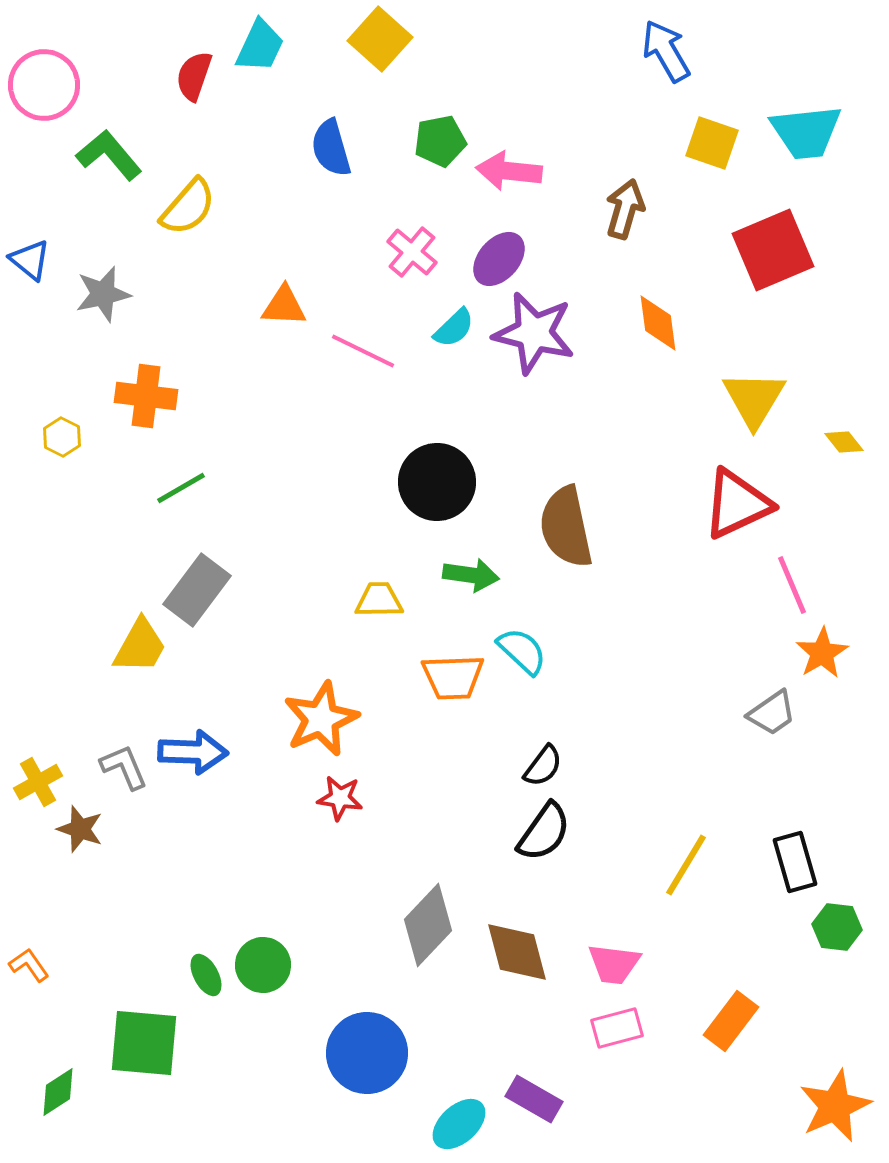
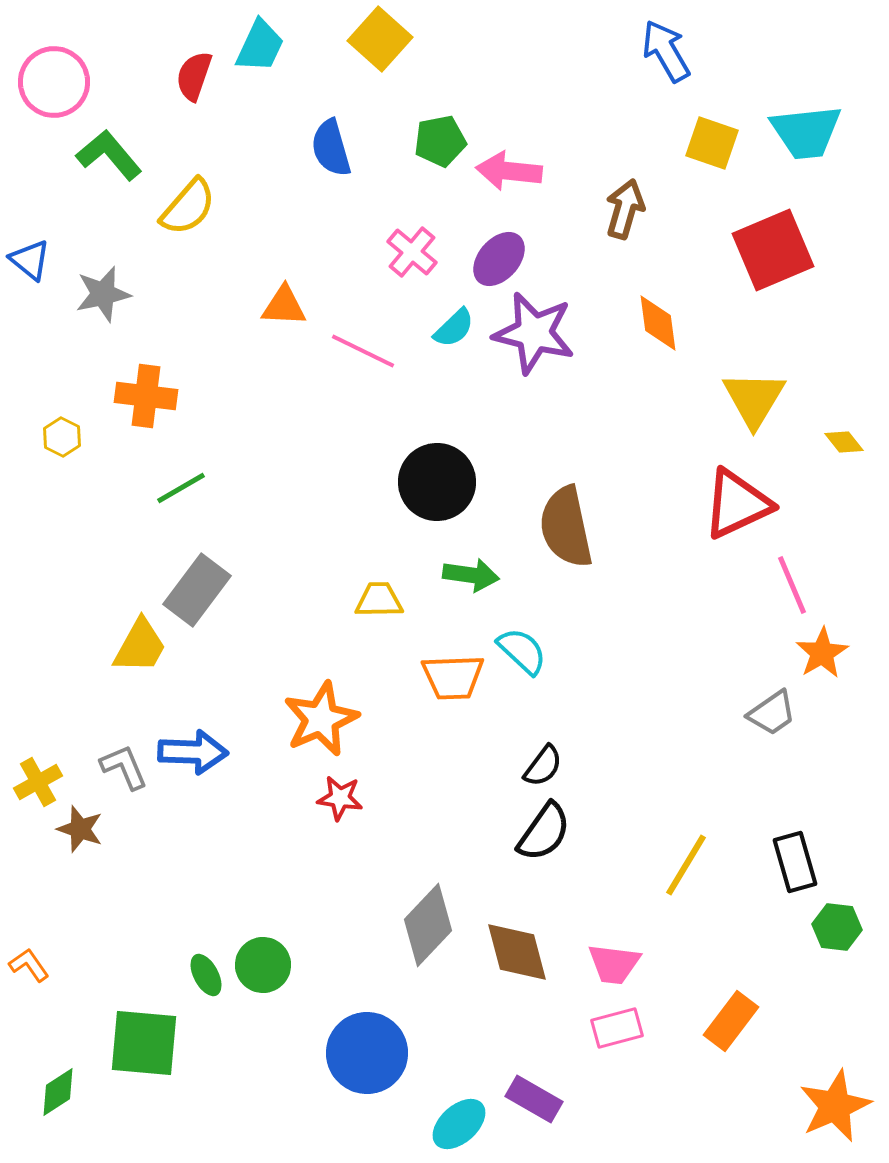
pink circle at (44, 85): moved 10 px right, 3 px up
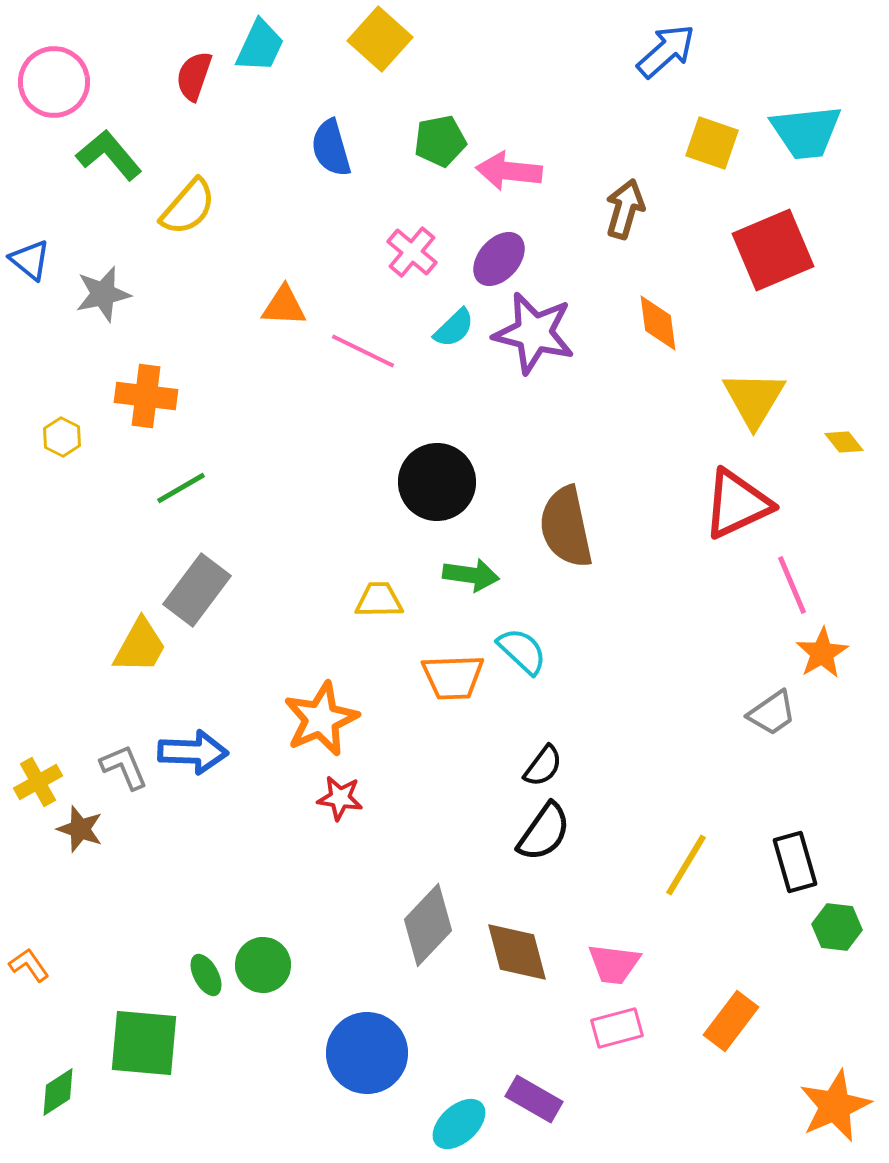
blue arrow at (666, 51): rotated 78 degrees clockwise
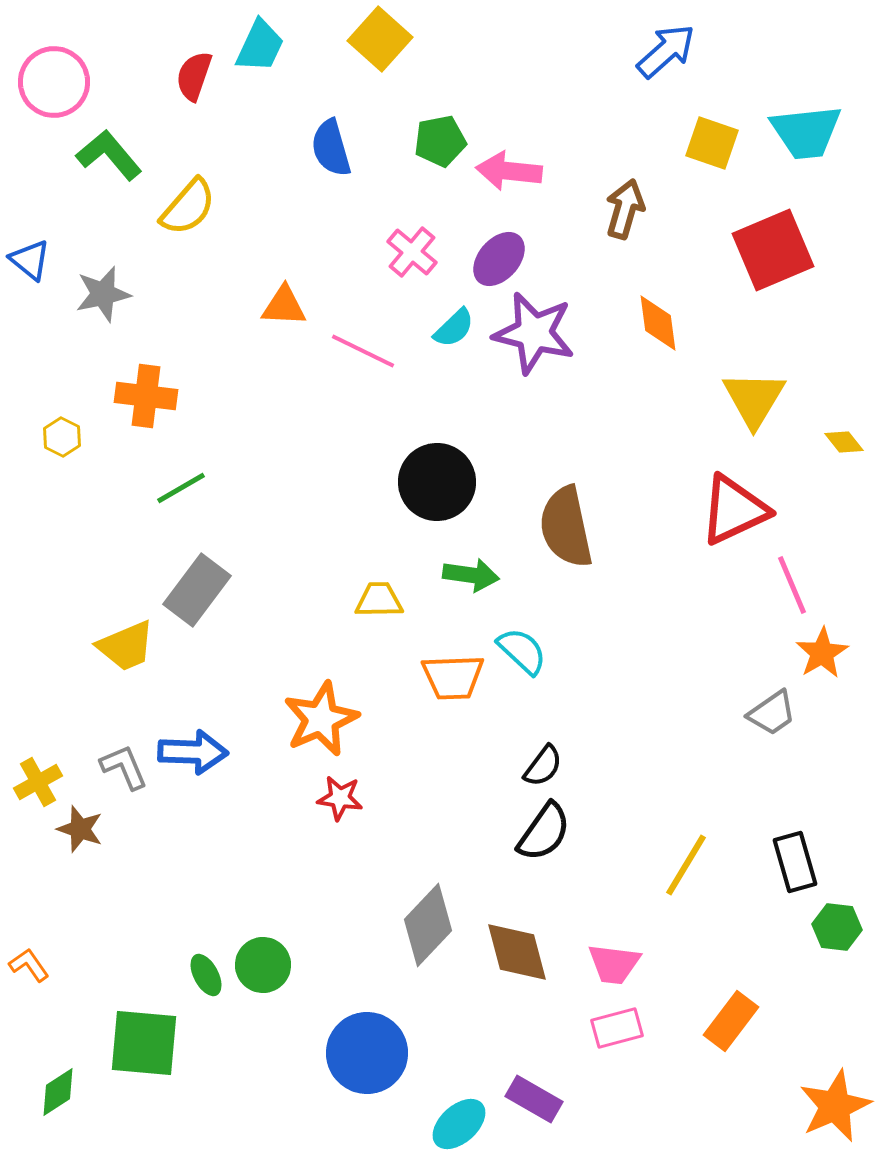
red triangle at (737, 504): moved 3 px left, 6 px down
yellow trapezoid at (140, 646): moved 14 px left; rotated 38 degrees clockwise
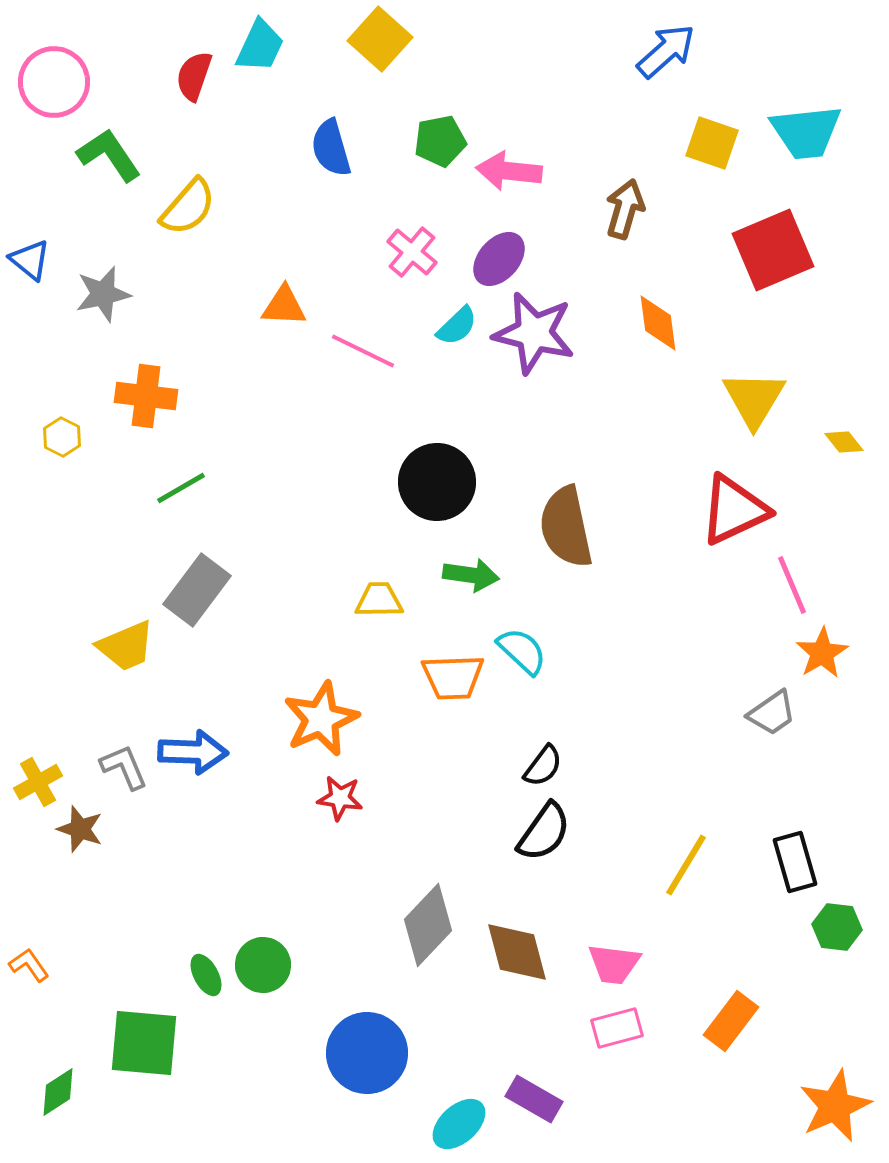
green L-shape at (109, 155): rotated 6 degrees clockwise
cyan semicircle at (454, 328): moved 3 px right, 2 px up
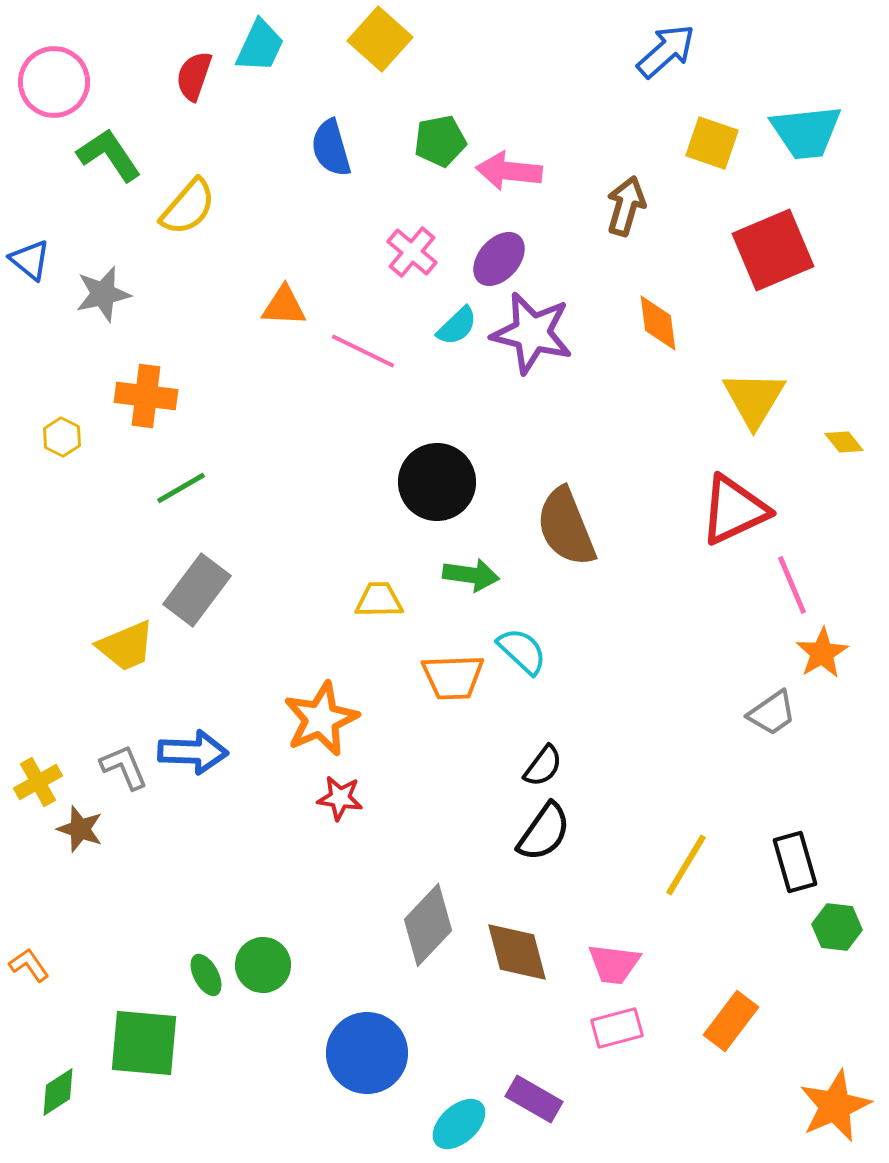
brown arrow at (625, 209): moved 1 px right, 3 px up
purple star at (534, 333): moved 2 px left
brown semicircle at (566, 527): rotated 10 degrees counterclockwise
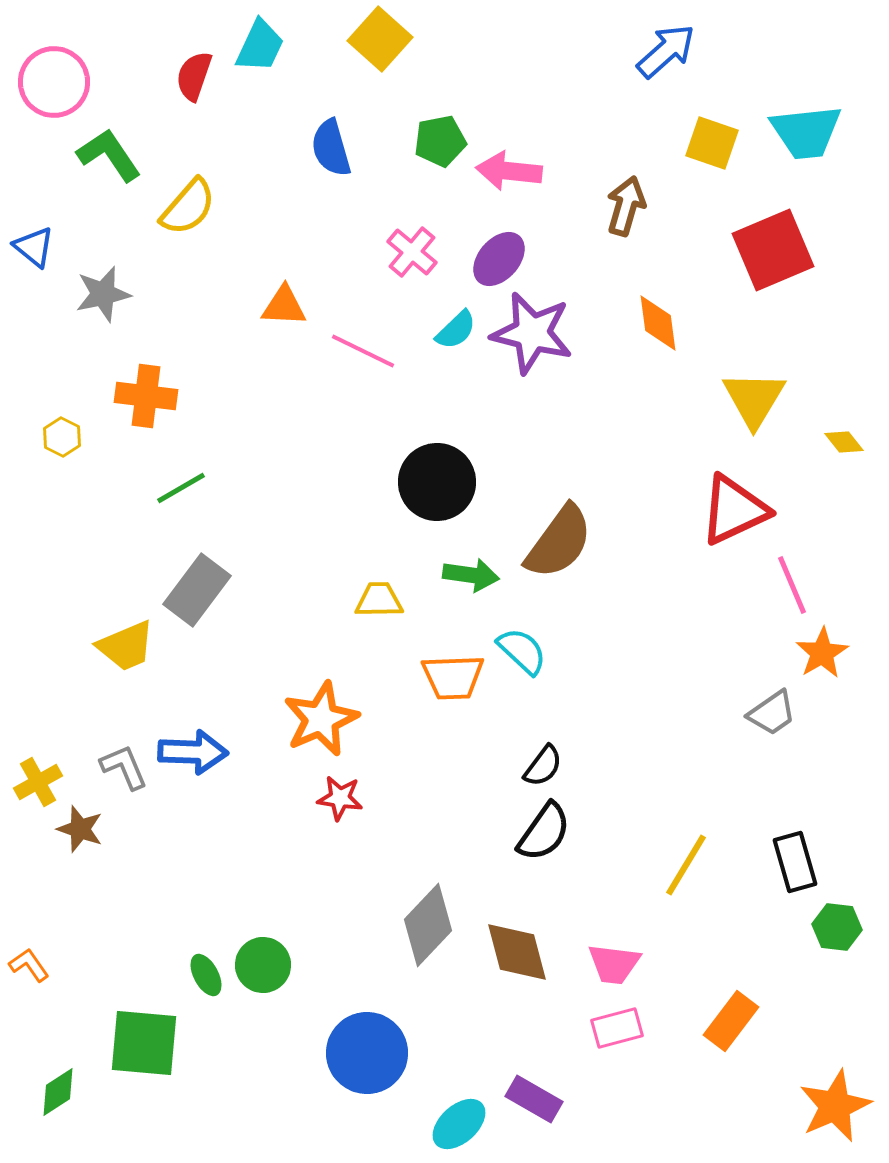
blue triangle at (30, 260): moved 4 px right, 13 px up
cyan semicircle at (457, 326): moved 1 px left, 4 px down
brown semicircle at (566, 527): moved 7 px left, 15 px down; rotated 122 degrees counterclockwise
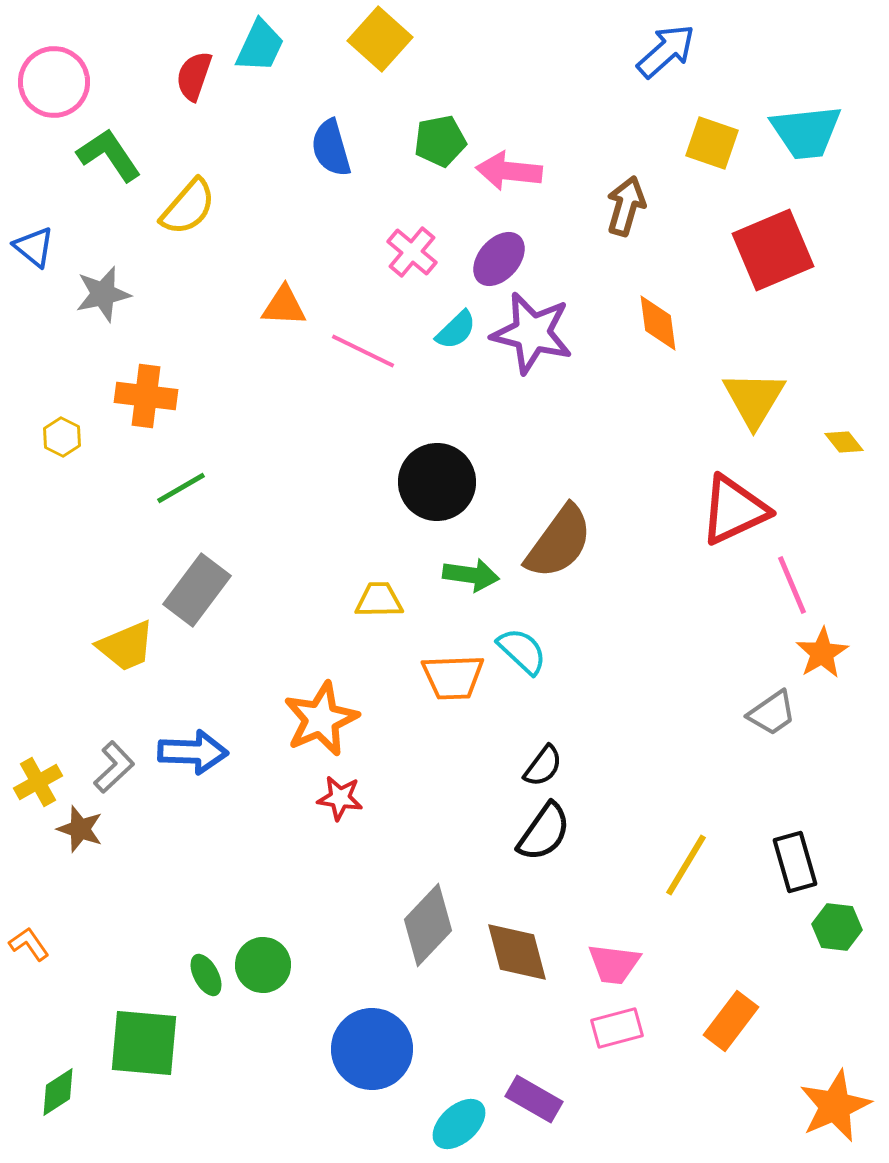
gray L-shape at (124, 767): moved 10 px left; rotated 70 degrees clockwise
orange L-shape at (29, 965): moved 21 px up
blue circle at (367, 1053): moved 5 px right, 4 px up
